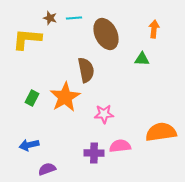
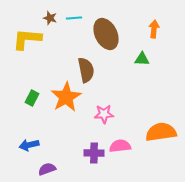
orange star: moved 1 px right
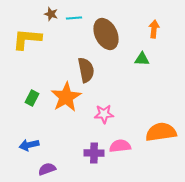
brown star: moved 1 px right, 4 px up
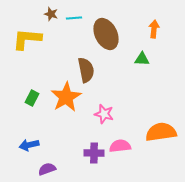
pink star: rotated 18 degrees clockwise
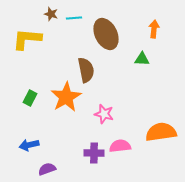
green rectangle: moved 2 px left
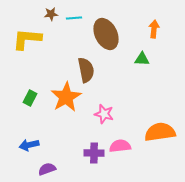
brown star: rotated 24 degrees counterclockwise
orange semicircle: moved 1 px left
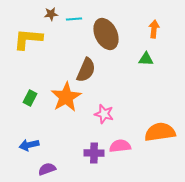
cyan line: moved 1 px down
yellow L-shape: moved 1 px right
green triangle: moved 4 px right
brown semicircle: rotated 35 degrees clockwise
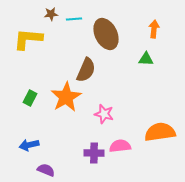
purple semicircle: moved 1 px left, 1 px down; rotated 42 degrees clockwise
